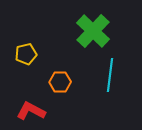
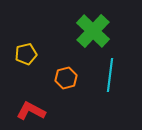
orange hexagon: moved 6 px right, 4 px up; rotated 15 degrees counterclockwise
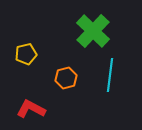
red L-shape: moved 2 px up
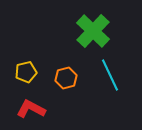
yellow pentagon: moved 18 px down
cyan line: rotated 32 degrees counterclockwise
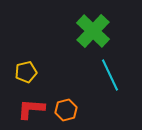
orange hexagon: moved 32 px down
red L-shape: rotated 24 degrees counterclockwise
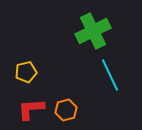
green cross: rotated 20 degrees clockwise
red L-shape: rotated 8 degrees counterclockwise
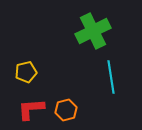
cyan line: moved 1 px right, 2 px down; rotated 16 degrees clockwise
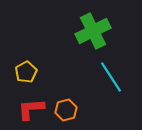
yellow pentagon: rotated 15 degrees counterclockwise
cyan line: rotated 24 degrees counterclockwise
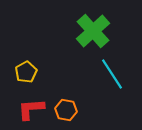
green cross: rotated 16 degrees counterclockwise
cyan line: moved 1 px right, 3 px up
orange hexagon: rotated 25 degrees clockwise
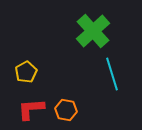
cyan line: rotated 16 degrees clockwise
